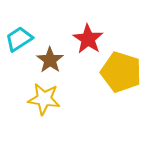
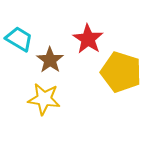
cyan trapezoid: rotated 64 degrees clockwise
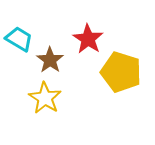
yellow star: moved 1 px right, 1 px up; rotated 24 degrees clockwise
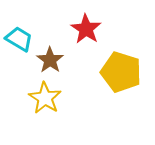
red star: moved 2 px left, 10 px up
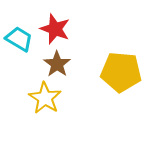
red star: moved 31 px left; rotated 12 degrees counterclockwise
brown star: moved 7 px right, 4 px down
yellow pentagon: rotated 12 degrees counterclockwise
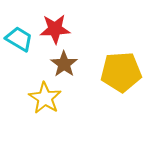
red star: rotated 24 degrees counterclockwise
brown star: moved 7 px right
yellow pentagon: rotated 9 degrees counterclockwise
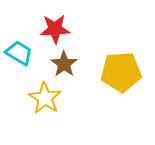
cyan trapezoid: moved 14 px down
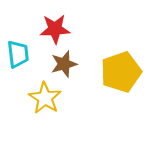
cyan trapezoid: moved 1 px left, 1 px down; rotated 52 degrees clockwise
brown star: rotated 20 degrees clockwise
yellow pentagon: rotated 15 degrees counterclockwise
